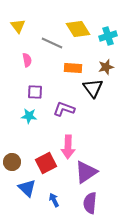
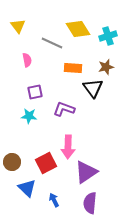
purple square: rotated 14 degrees counterclockwise
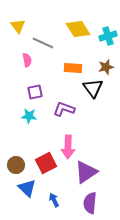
gray line: moved 9 px left
brown circle: moved 4 px right, 3 px down
